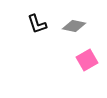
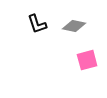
pink square: rotated 15 degrees clockwise
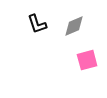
gray diamond: rotated 35 degrees counterclockwise
